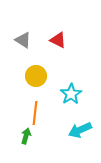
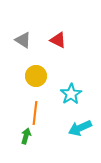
cyan arrow: moved 2 px up
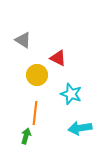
red triangle: moved 18 px down
yellow circle: moved 1 px right, 1 px up
cyan star: rotated 20 degrees counterclockwise
cyan arrow: rotated 15 degrees clockwise
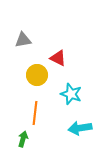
gray triangle: rotated 42 degrees counterclockwise
green arrow: moved 3 px left, 3 px down
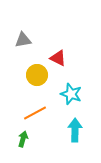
orange line: rotated 55 degrees clockwise
cyan arrow: moved 5 px left, 2 px down; rotated 100 degrees clockwise
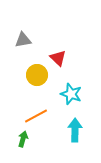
red triangle: rotated 18 degrees clockwise
orange line: moved 1 px right, 3 px down
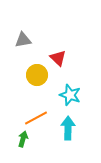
cyan star: moved 1 px left, 1 px down
orange line: moved 2 px down
cyan arrow: moved 7 px left, 2 px up
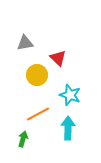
gray triangle: moved 2 px right, 3 px down
orange line: moved 2 px right, 4 px up
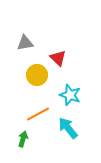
cyan arrow: rotated 40 degrees counterclockwise
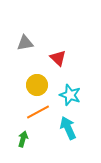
yellow circle: moved 10 px down
orange line: moved 2 px up
cyan arrow: rotated 15 degrees clockwise
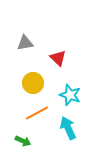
yellow circle: moved 4 px left, 2 px up
orange line: moved 1 px left, 1 px down
green arrow: moved 2 px down; rotated 98 degrees clockwise
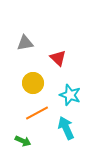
cyan arrow: moved 2 px left
